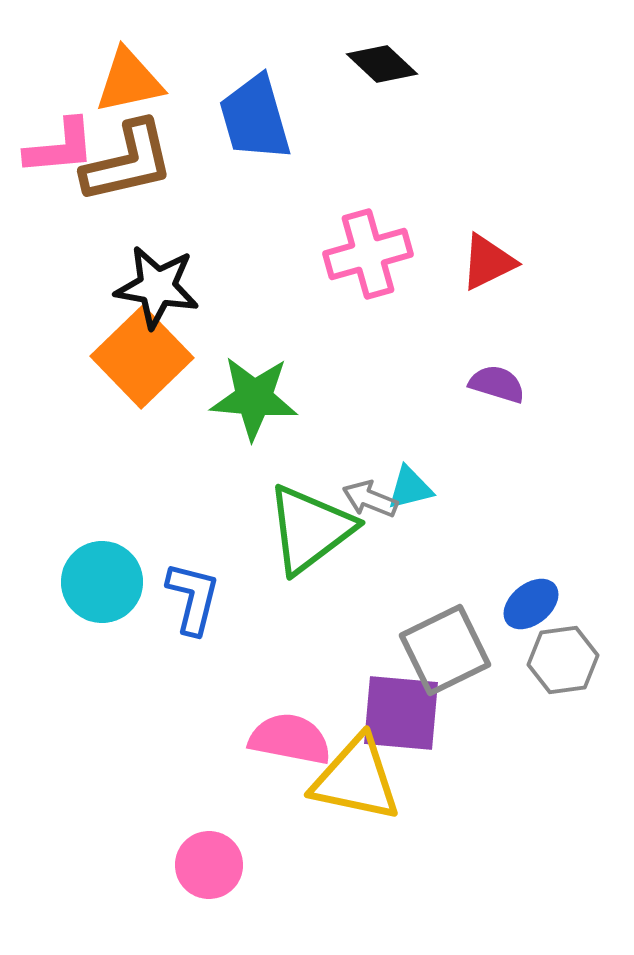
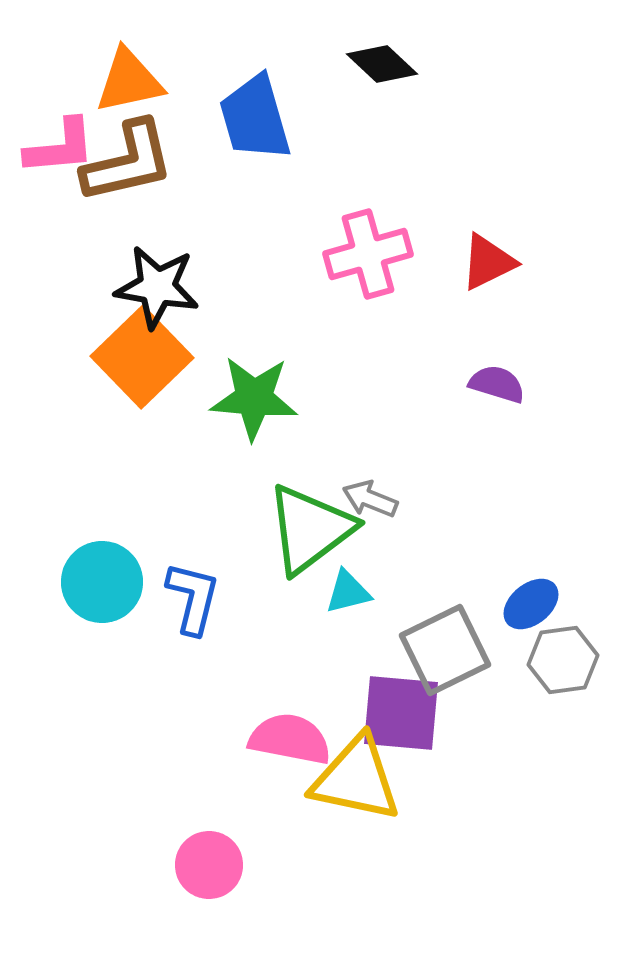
cyan triangle: moved 62 px left, 104 px down
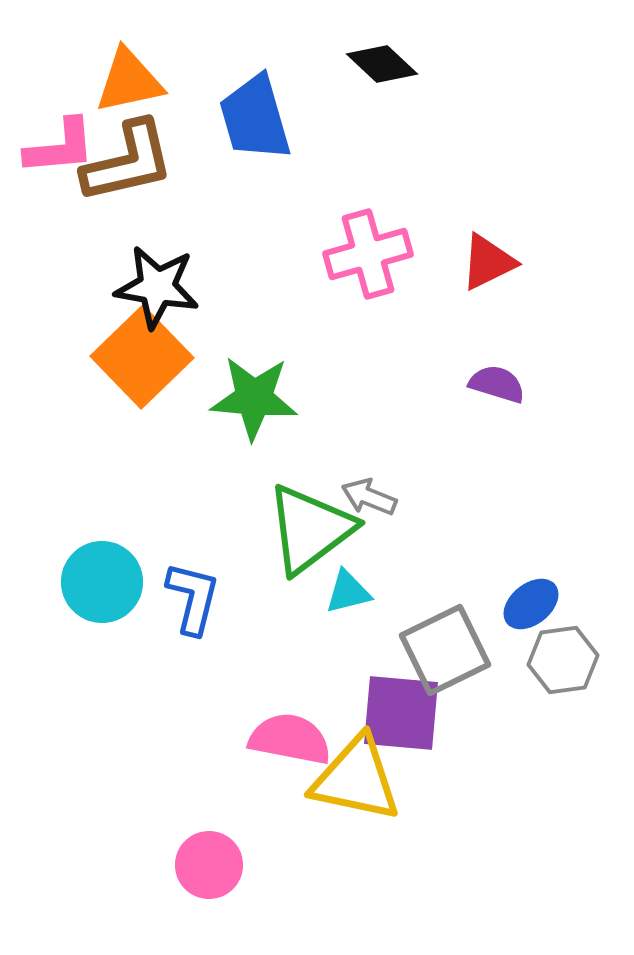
gray arrow: moved 1 px left, 2 px up
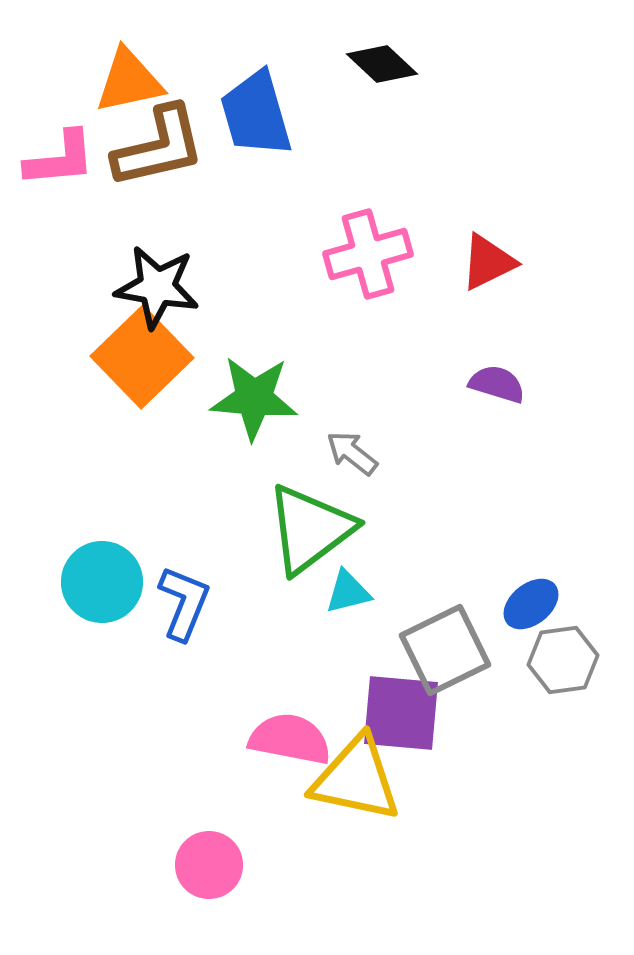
blue trapezoid: moved 1 px right, 4 px up
pink L-shape: moved 12 px down
brown L-shape: moved 31 px right, 15 px up
gray arrow: moved 17 px left, 44 px up; rotated 16 degrees clockwise
blue L-shape: moved 9 px left, 5 px down; rotated 8 degrees clockwise
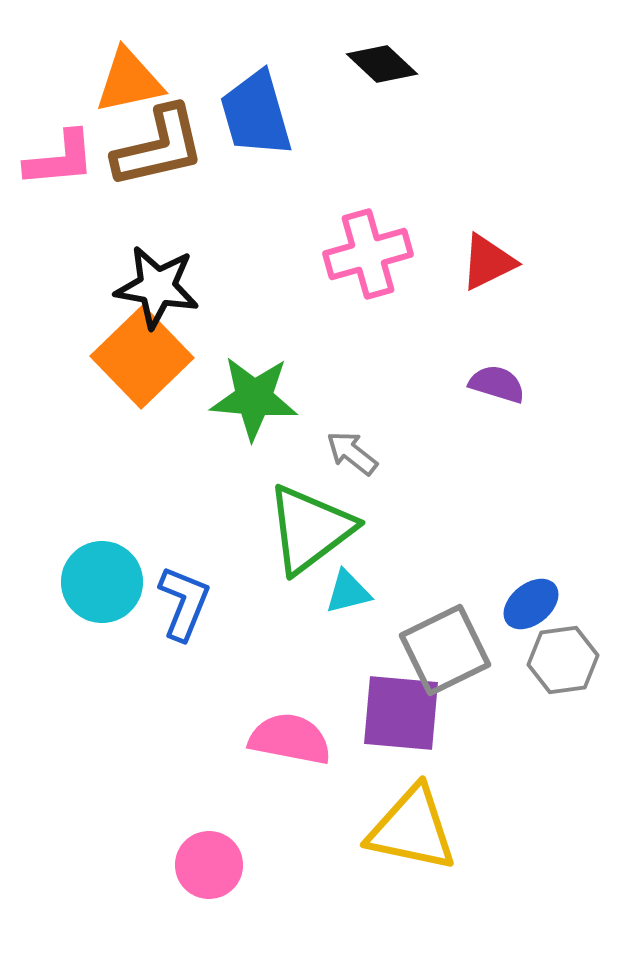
yellow triangle: moved 56 px right, 50 px down
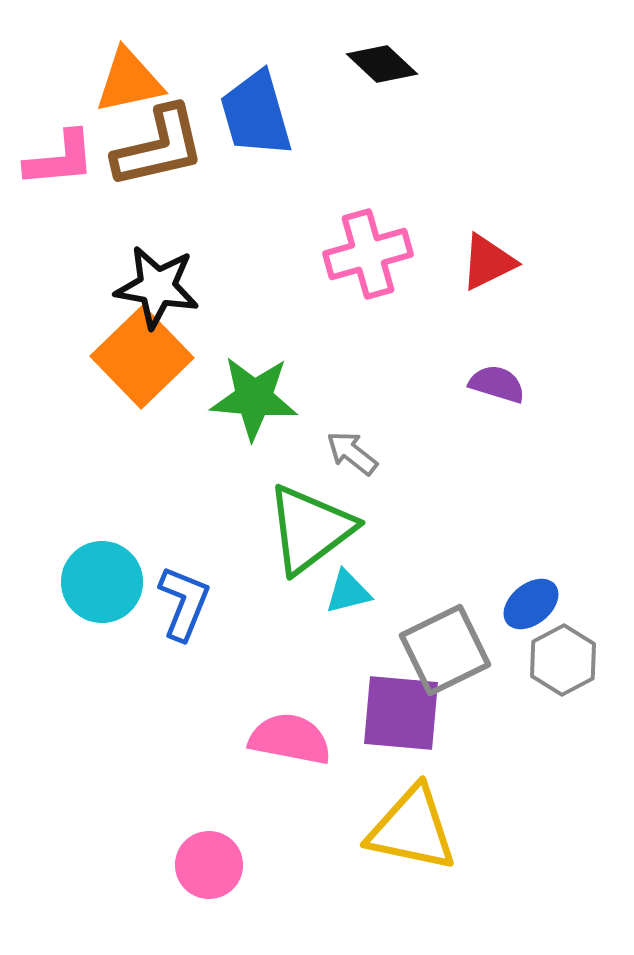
gray hexagon: rotated 20 degrees counterclockwise
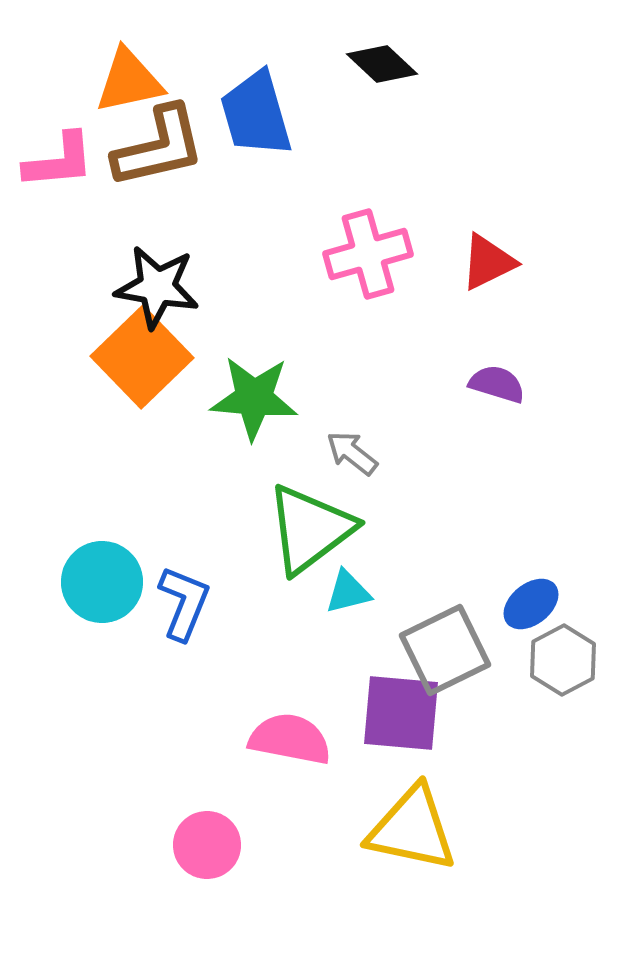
pink L-shape: moved 1 px left, 2 px down
pink circle: moved 2 px left, 20 px up
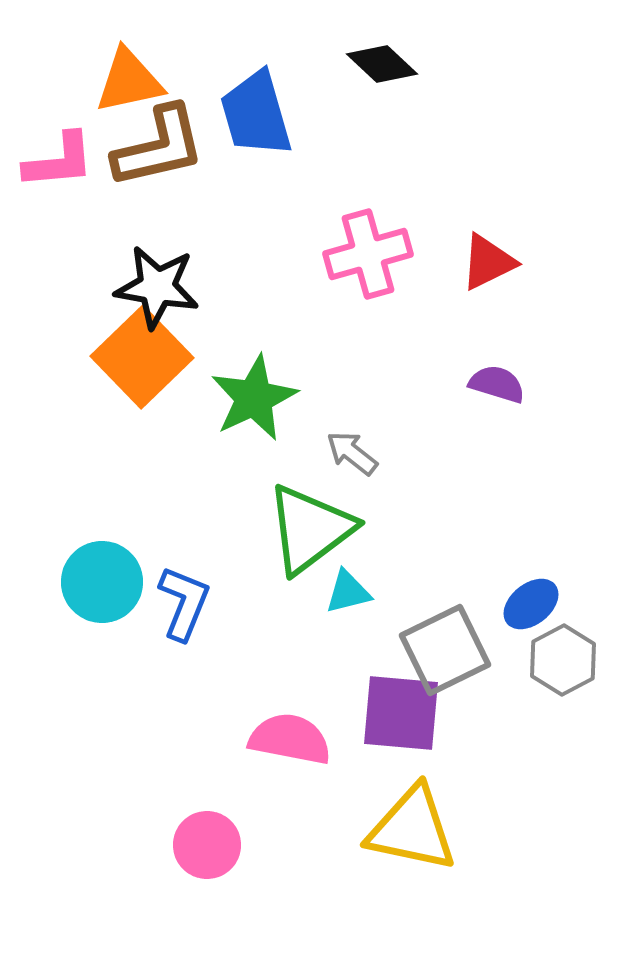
green star: rotated 30 degrees counterclockwise
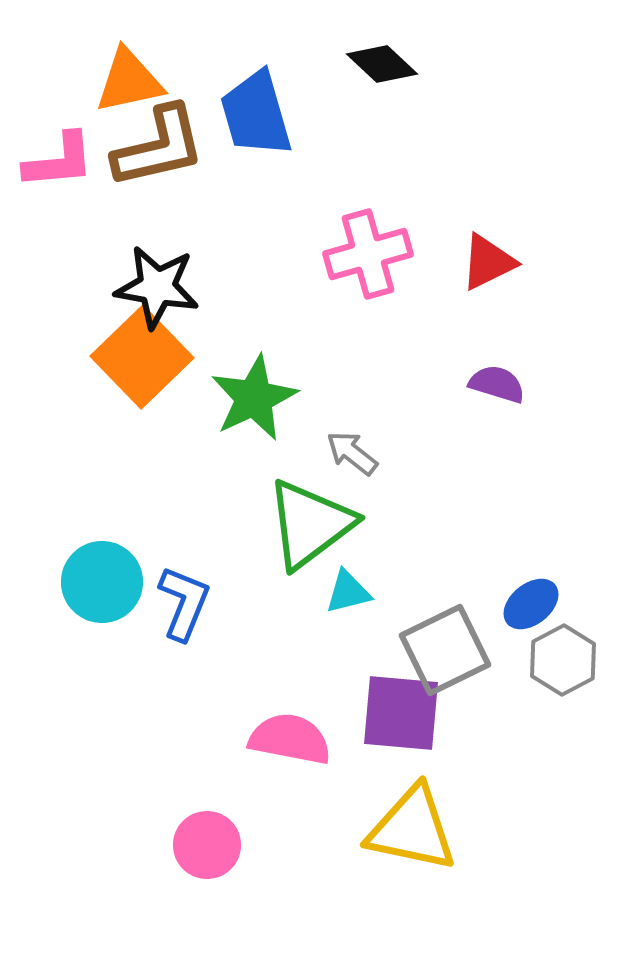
green triangle: moved 5 px up
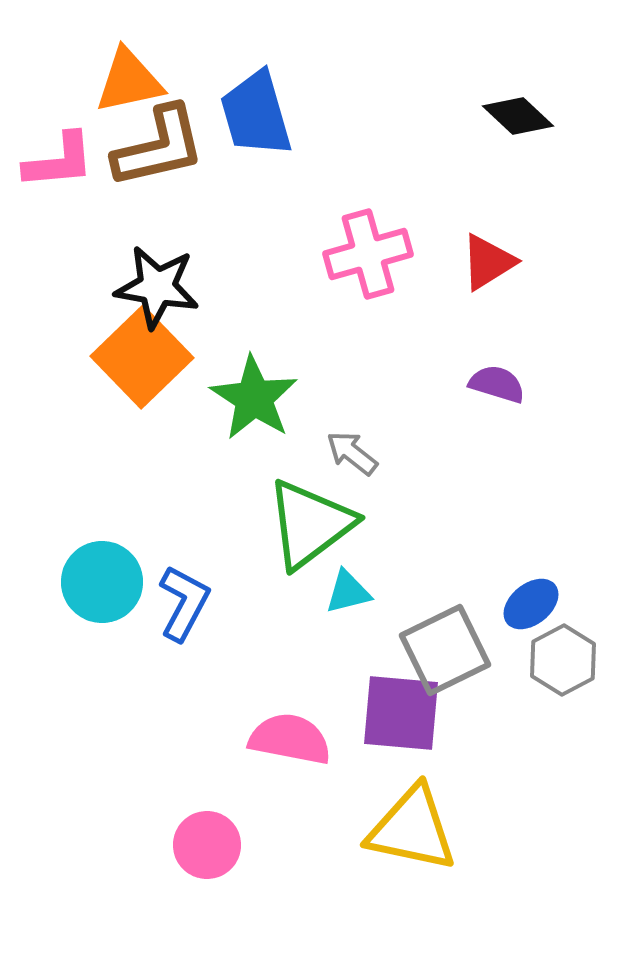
black diamond: moved 136 px right, 52 px down
red triangle: rotated 6 degrees counterclockwise
green star: rotated 14 degrees counterclockwise
blue L-shape: rotated 6 degrees clockwise
